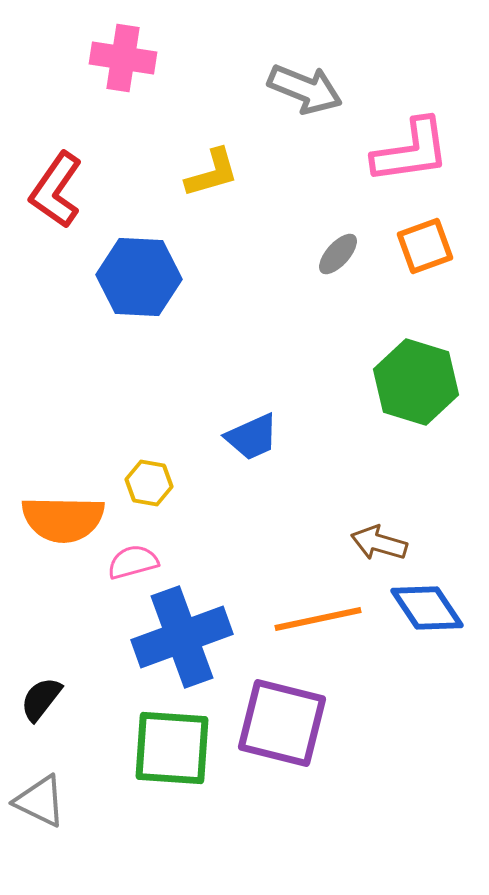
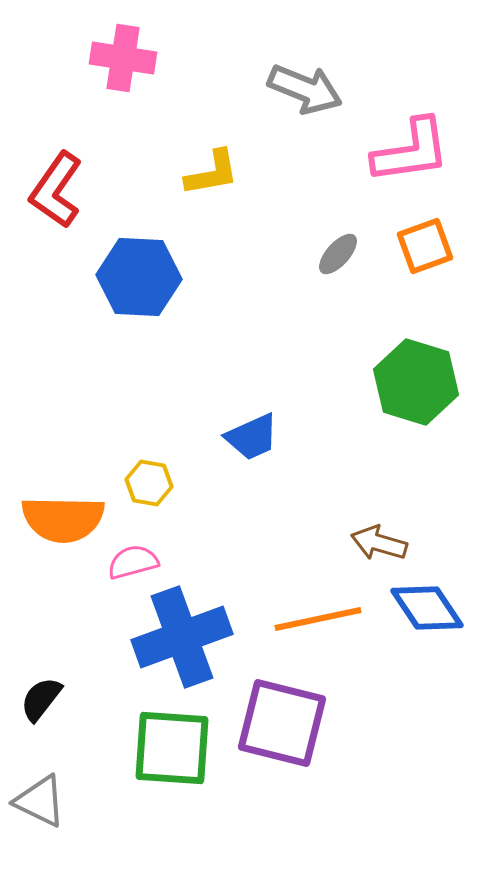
yellow L-shape: rotated 6 degrees clockwise
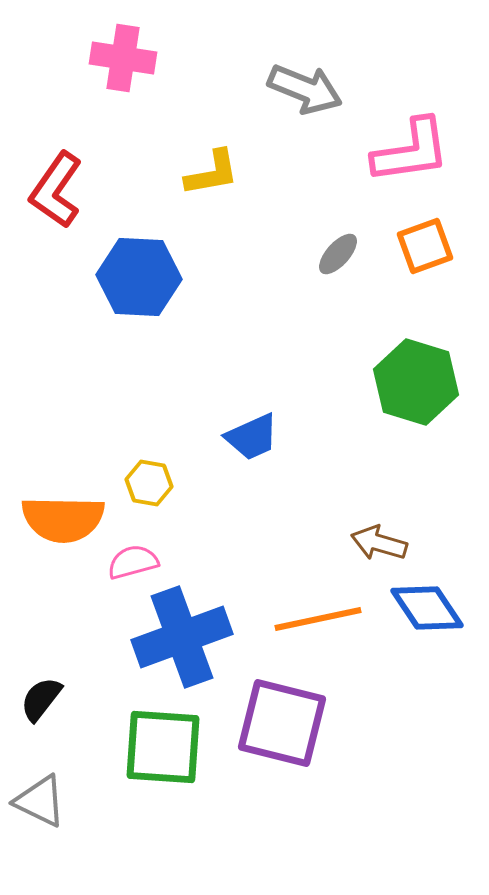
green square: moved 9 px left, 1 px up
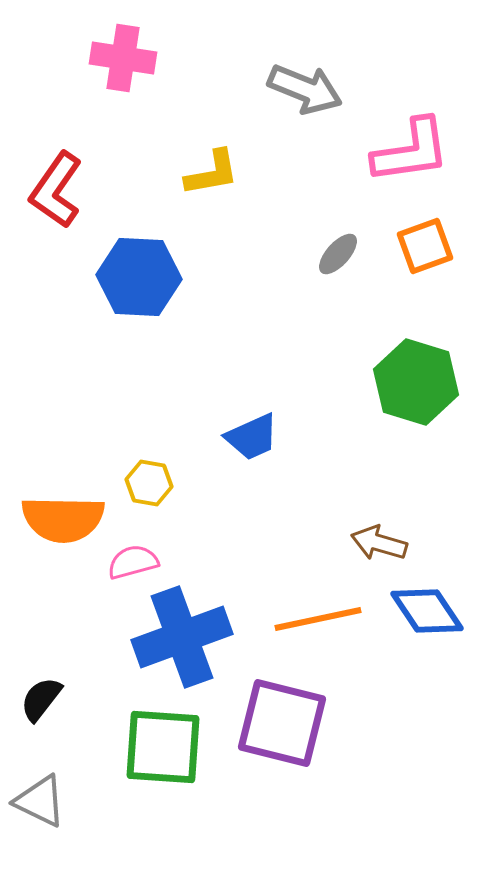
blue diamond: moved 3 px down
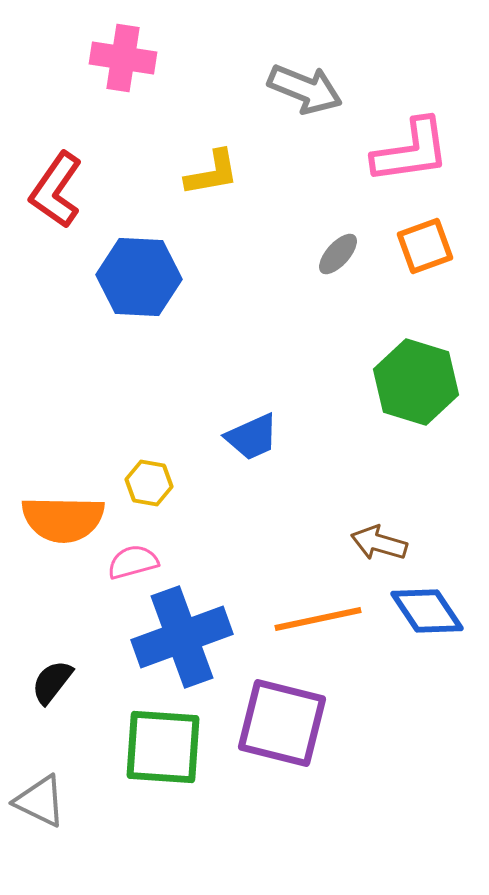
black semicircle: moved 11 px right, 17 px up
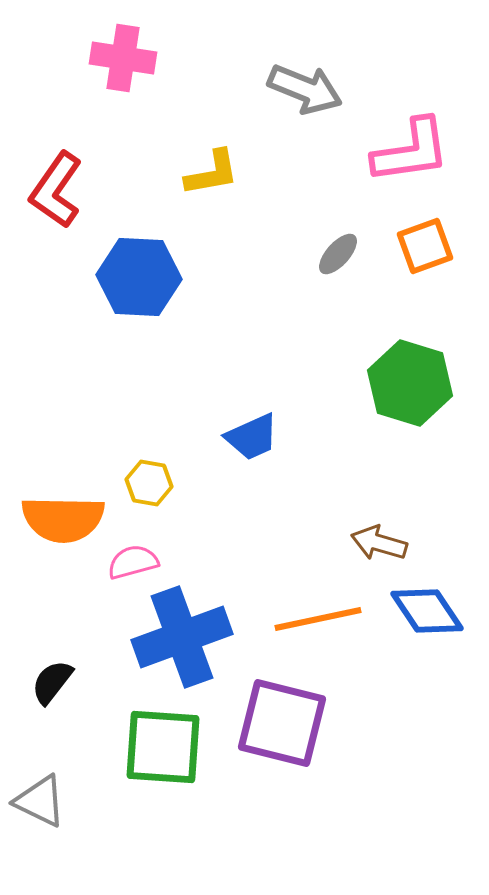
green hexagon: moved 6 px left, 1 px down
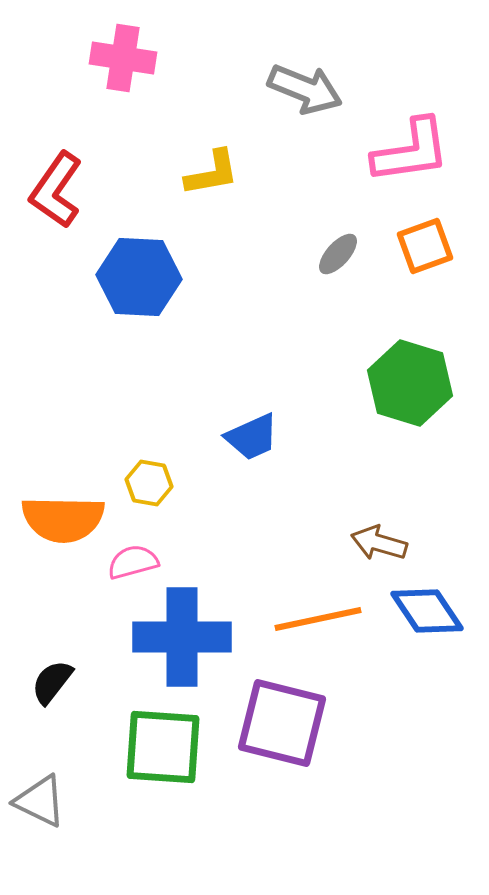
blue cross: rotated 20 degrees clockwise
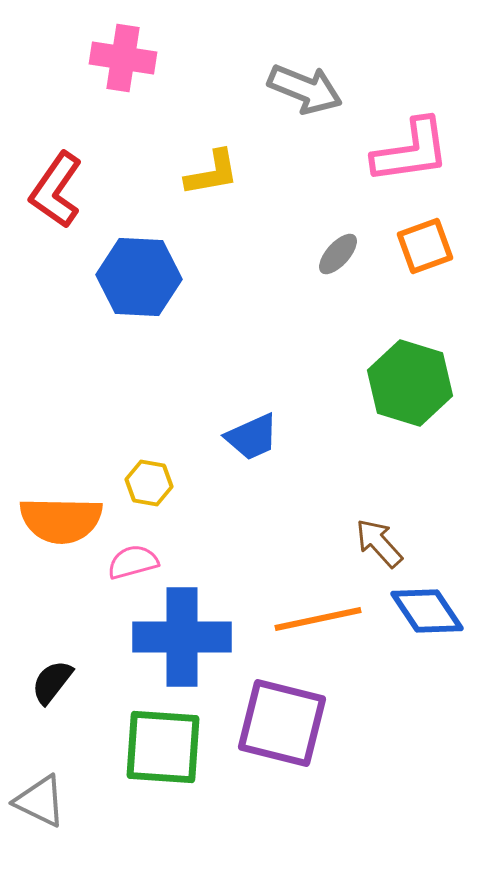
orange semicircle: moved 2 px left, 1 px down
brown arrow: rotated 32 degrees clockwise
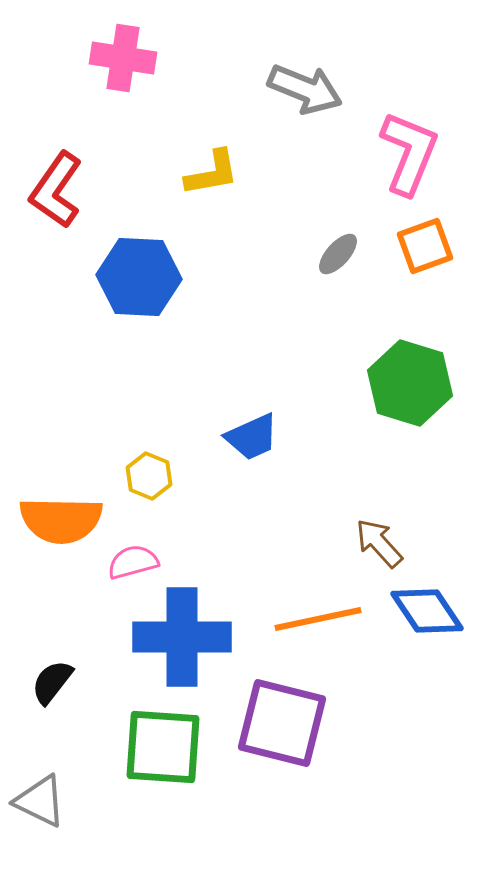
pink L-shape: moved 2 px left, 2 px down; rotated 60 degrees counterclockwise
yellow hexagon: moved 7 px up; rotated 12 degrees clockwise
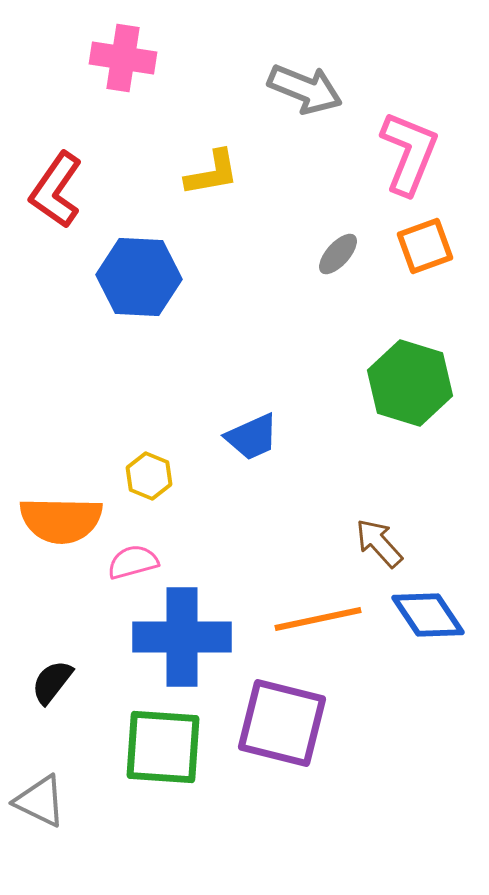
blue diamond: moved 1 px right, 4 px down
